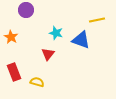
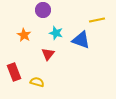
purple circle: moved 17 px right
orange star: moved 13 px right, 2 px up
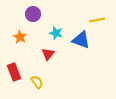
purple circle: moved 10 px left, 4 px down
orange star: moved 4 px left, 2 px down
yellow semicircle: rotated 40 degrees clockwise
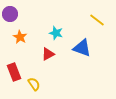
purple circle: moved 23 px left
yellow line: rotated 49 degrees clockwise
blue triangle: moved 1 px right, 8 px down
red triangle: rotated 24 degrees clockwise
yellow semicircle: moved 3 px left, 2 px down
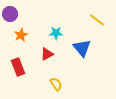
cyan star: rotated 16 degrees counterclockwise
orange star: moved 1 px right, 2 px up; rotated 16 degrees clockwise
blue triangle: rotated 30 degrees clockwise
red triangle: moved 1 px left
red rectangle: moved 4 px right, 5 px up
yellow semicircle: moved 22 px right
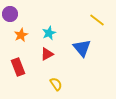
cyan star: moved 7 px left; rotated 24 degrees counterclockwise
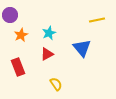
purple circle: moved 1 px down
yellow line: rotated 49 degrees counterclockwise
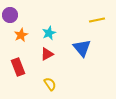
yellow semicircle: moved 6 px left
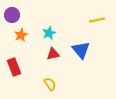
purple circle: moved 2 px right
blue triangle: moved 1 px left, 2 px down
red triangle: moved 6 px right; rotated 16 degrees clockwise
red rectangle: moved 4 px left
